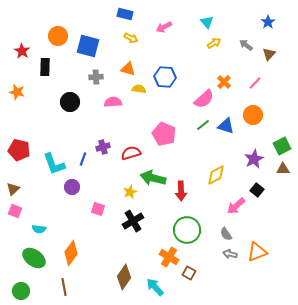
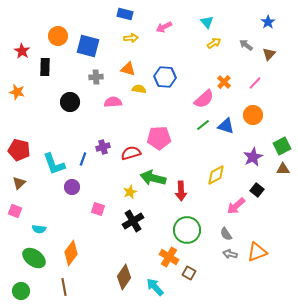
yellow arrow at (131, 38): rotated 32 degrees counterclockwise
pink pentagon at (164, 134): moved 5 px left, 4 px down; rotated 25 degrees counterclockwise
purple star at (254, 159): moved 1 px left, 2 px up
brown triangle at (13, 189): moved 6 px right, 6 px up
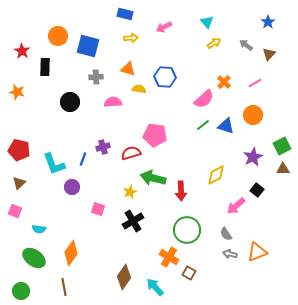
pink line at (255, 83): rotated 16 degrees clockwise
pink pentagon at (159, 138): moved 4 px left, 3 px up; rotated 10 degrees clockwise
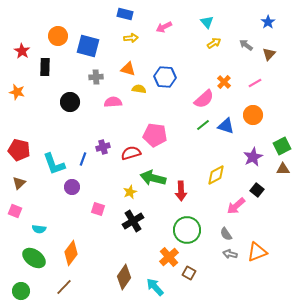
orange cross at (169, 257): rotated 18 degrees clockwise
brown line at (64, 287): rotated 54 degrees clockwise
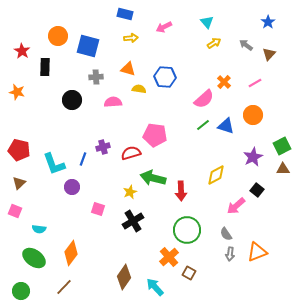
black circle at (70, 102): moved 2 px right, 2 px up
gray arrow at (230, 254): rotated 96 degrees counterclockwise
